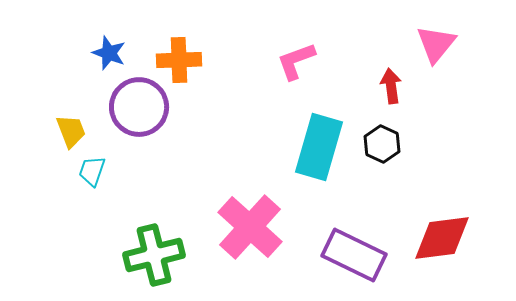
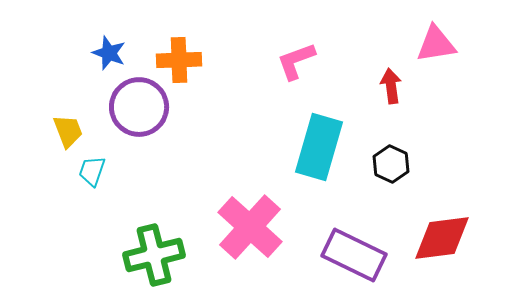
pink triangle: rotated 42 degrees clockwise
yellow trapezoid: moved 3 px left
black hexagon: moved 9 px right, 20 px down
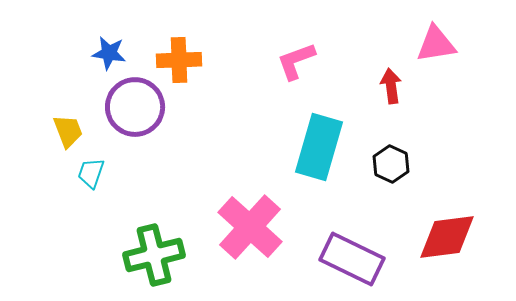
blue star: rotated 12 degrees counterclockwise
purple circle: moved 4 px left
cyan trapezoid: moved 1 px left, 2 px down
red diamond: moved 5 px right, 1 px up
purple rectangle: moved 2 px left, 4 px down
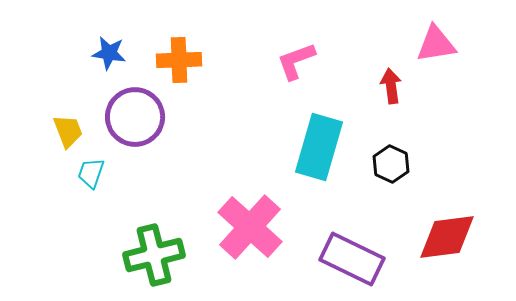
purple circle: moved 10 px down
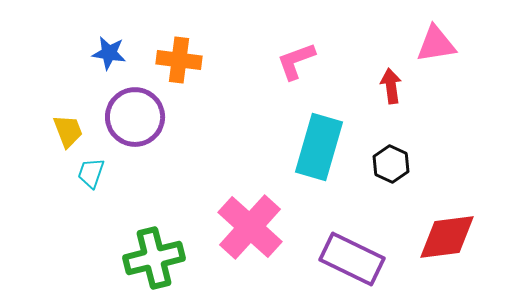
orange cross: rotated 9 degrees clockwise
green cross: moved 3 px down
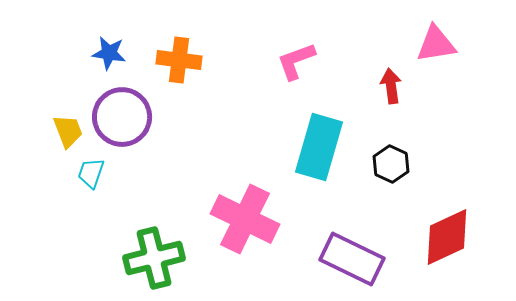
purple circle: moved 13 px left
pink cross: moved 5 px left, 8 px up; rotated 16 degrees counterclockwise
red diamond: rotated 18 degrees counterclockwise
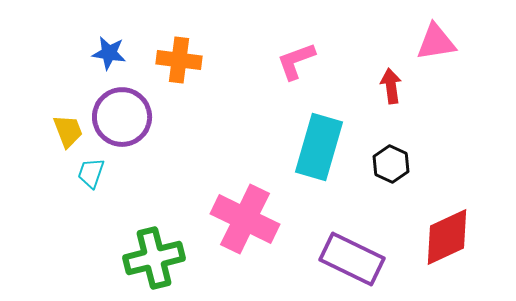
pink triangle: moved 2 px up
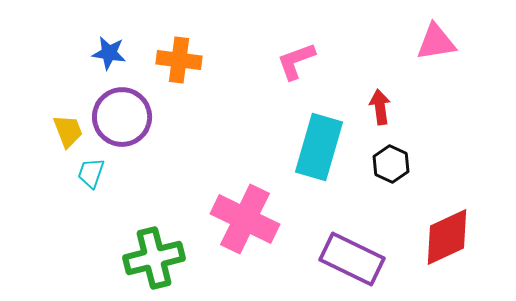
red arrow: moved 11 px left, 21 px down
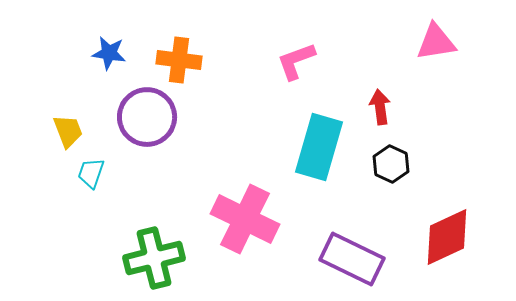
purple circle: moved 25 px right
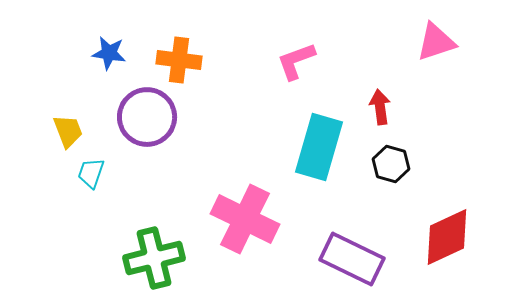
pink triangle: rotated 9 degrees counterclockwise
black hexagon: rotated 9 degrees counterclockwise
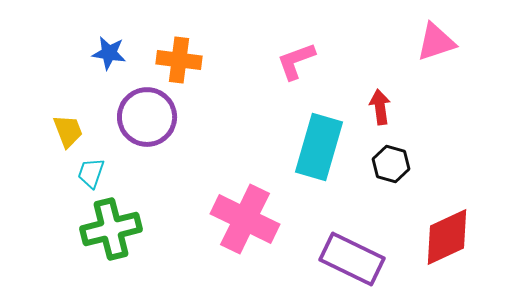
green cross: moved 43 px left, 29 px up
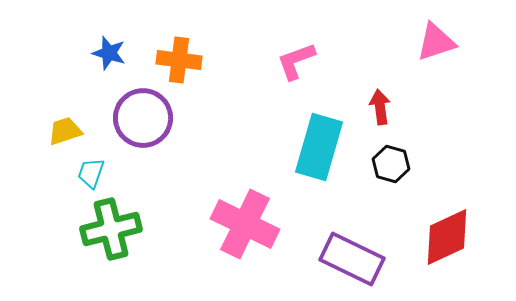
blue star: rotated 8 degrees clockwise
purple circle: moved 4 px left, 1 px down
yellow trapezoid: moved 3 px left; rotated 87 degrees counterclockwise
pink cross: moved 5 px down
